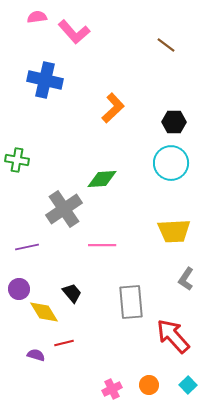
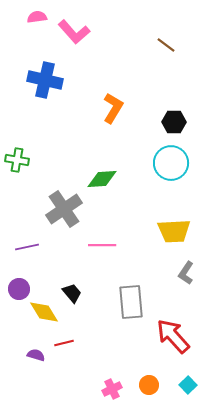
orange L-shape: rotated 16 degrees counterclockwise
gray L-shape: moved 6 px up
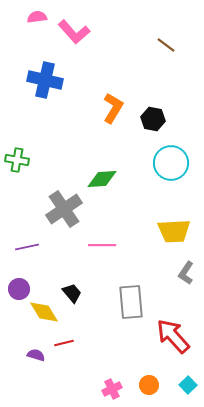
black hexagon: moved 21 px left, 3 px up; rotated 10 degrees clockwise
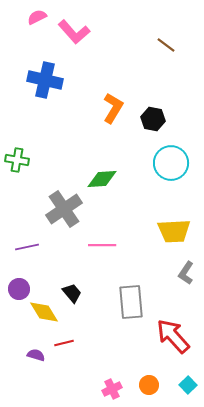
pink semicircle: rotated 18 degrees counterclockwise
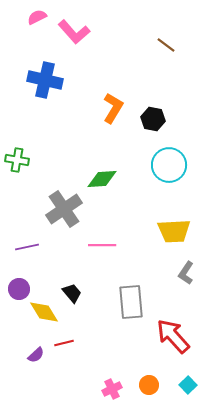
cyan circle: moved 2 px left, 2 px down
purple semicircle: rotated 120 degrees clockwise
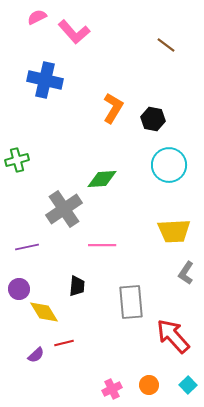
green cross: rotated 25 degrees counterclockwise
black trapezoid: moved 5 px right, 7 px up; rotated 45 degrees clockwise
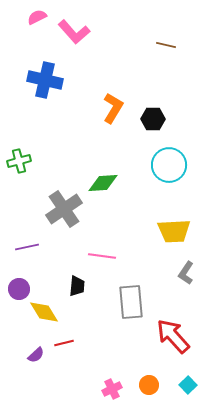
brown line: rotated 24 degrees counterclockwise
black hexagon: rotated 10 degrees counterclockwise
green cross: moved 2 px right, 1 px down
green diamond: moved 1 px right, 4 px down
pink line: moved 11 px down; rotated 8 degrees clockwise
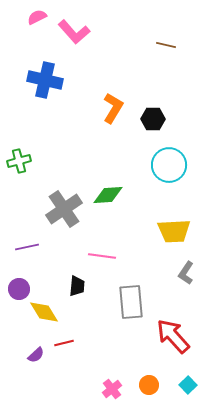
green diamond: moved 5 px right, 12 px down
pink cross: rotated 12 degrees counterclockwise
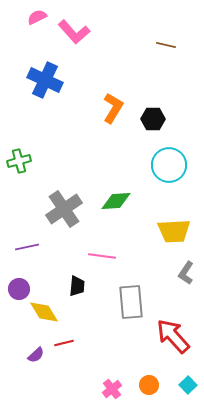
blue cross: rotated 12 degrees clockwise
green diamond: moved 8 px right, 6 px down
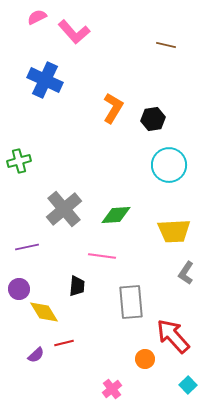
black hexagon: rotated 10 degrees counterclockwise
green diamond: moved 14 px down
gray cross: rotated 6 degrees counterclockwise
orange circle: moved 4 px left, 26 px up
